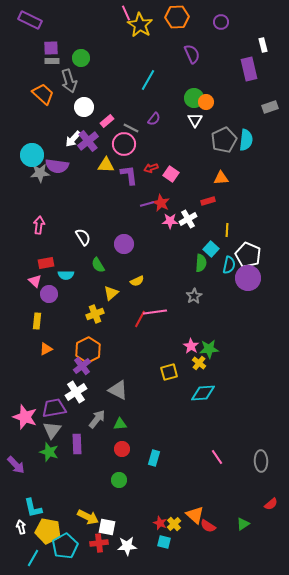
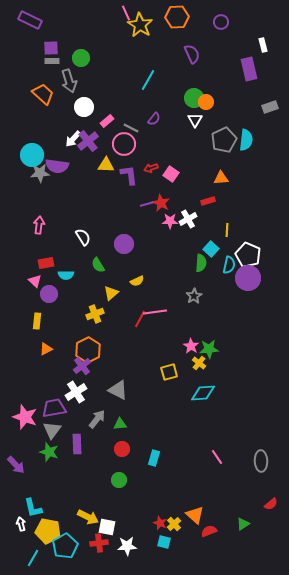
red semicircle at (208, 526): moved 1 px right, 5 px down; rotated 126 degrees clockwise
white arrow at (21, 527): moved 3 px up
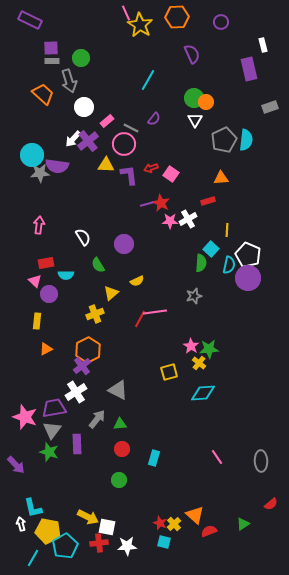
gray star at (194, 296): rotated 14 degrees clockwise
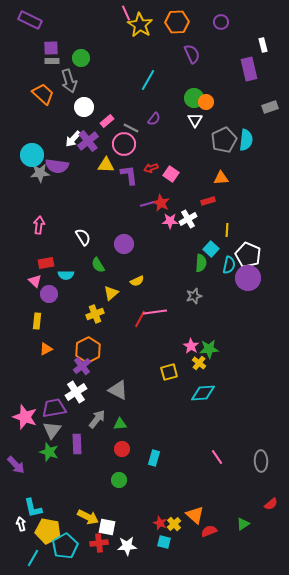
orange hexagon at (177, 17): moved 5 px down
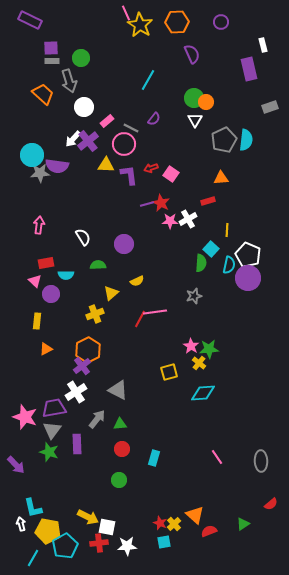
green semicircle at (98, 265): rotated 119 degrees clockwise
purple circle at (49, 294): moved 2 px right
cyan square at (164, 542): rotated 24 degrees counterclockwise
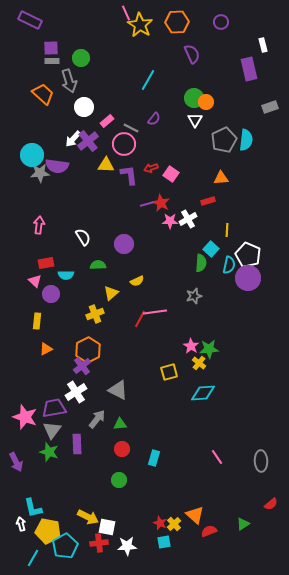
purple arrow at (16, 465): moved 3 px up; rotated 18 degrees clockwise
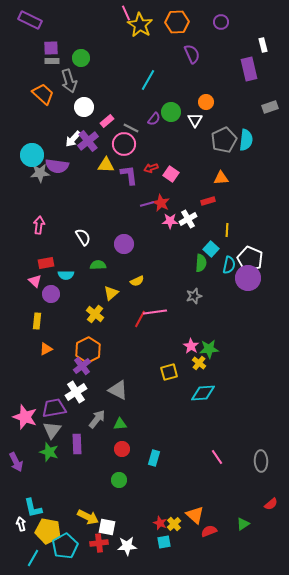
green circle at (194, 98): moved 23 px left, 14 px down
white pentagon at (248, 255): moved 2 px right, 4 px down
yellow cross at (95, 314): rotated 30 degrees counterclockwise
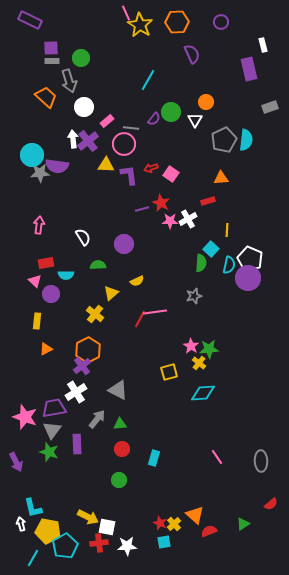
orange trapezoid at (43, 94): moved 3 px right, 3 px down
gray line at (131, 128): rotated 21 degrees counterclockwise
white arrow at (73, 139): rotated 132 degrees clockwise
purple line at (147, 204): moved 5 px left, 5 px down
